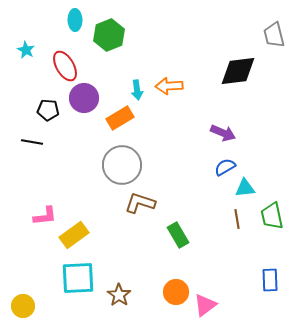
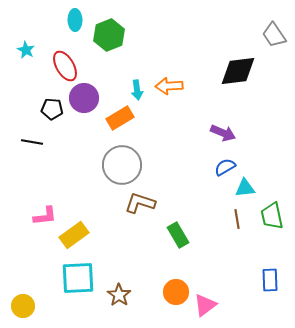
gray trapezoid: rotated 20 degrees counterclockwise
black pentagon: moved 4 px right, 1 px up
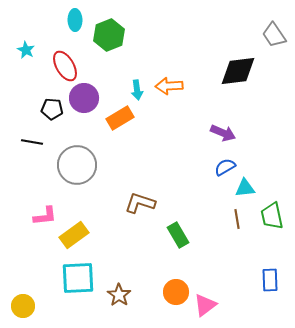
gray circle: moved 45 px left
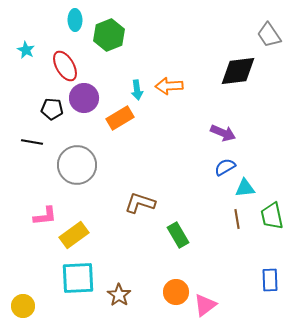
gray trapezoid: moved 5 px left
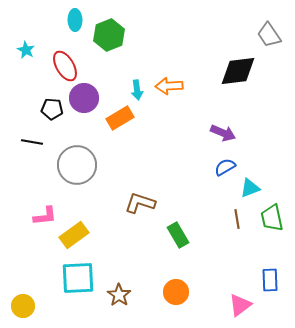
cyan triangle: moved 5 px right; rotated 15 degrees counterclockwise
green trapezoid: moved 2 px down
pink triangle: moved 35 px right
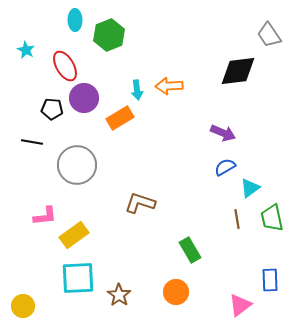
cyan triangle: rotated 15 degrees counterclockwise
green rectangle: moved 12 px right, 15 px down
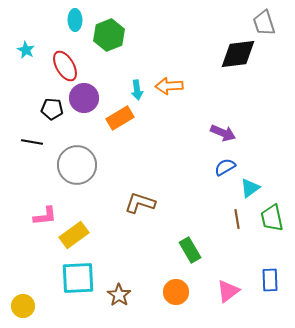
gray trapezoid: moved 5 px left, 12 px up; rotated 16 degrees clockwise
black diamond: moved 17 px up
pink triangle: moved 12 px left, 14 px up
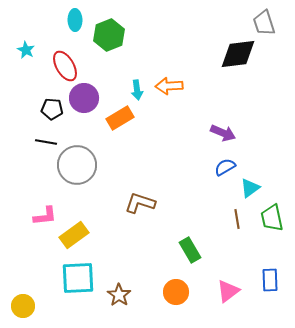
black line: moved 14 px right
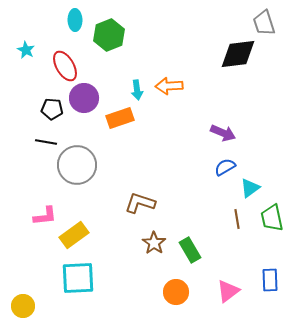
orange rectangle: rotated 12 degrees clockwise
brown star: moved 35 px right, 52 px up
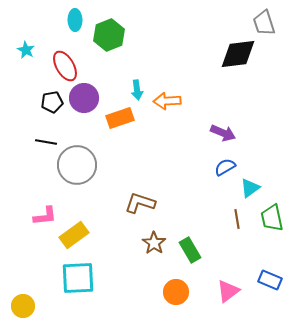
orange arrow: moved 2 px left, 15 px down
black pentagon: moved 7 px up; rotated 15 degrees counterclockwise
blue rectangle: rotated 65 degrees counterclockwise
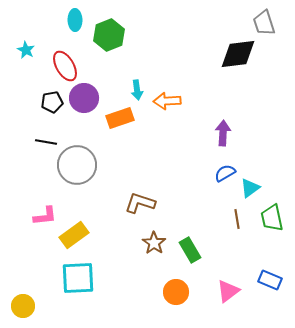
purple arrow: rotated 110 degrees counterclockwise
blue semicircle: moved 6 px down
